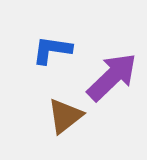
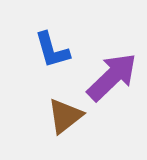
blue L-shape: rotated 114 degrees counterclockwise
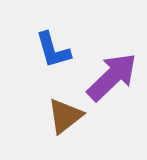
blue L-shape: moved 1 px right
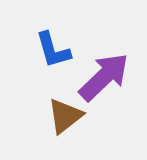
purple arrow: moved 8 px left
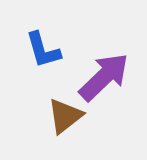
blue L-shape: moved 10 px left
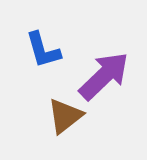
purple arrow: moved 1 px up
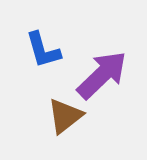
purple arrow: moved 2 px left, 1 px up
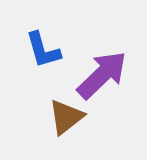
brown triangle: moved 1 px right, 1 px down
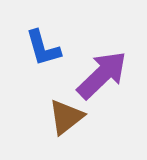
blue L-shape: moved 2 px up
